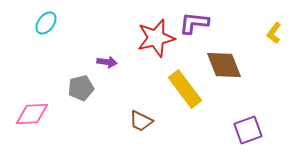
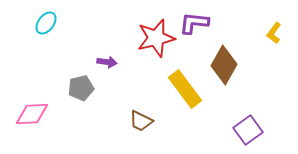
brown diamond: rotated 51 degrees clockwise
purple square: rotated 16 degrees counterclockwise
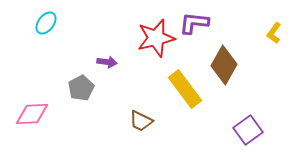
gray pentagon: rotated 15 degrees counterclockwise
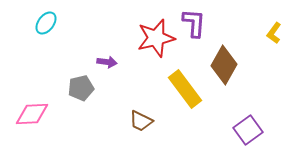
purple L-shape: rotated 88 degrees clockwise
gray pentagon: rotated 15 degrees clockwise
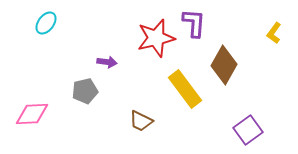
gray pentagon: moved 4 px right, 3 px down
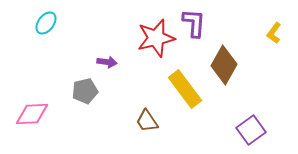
brown trapezoid: moved 6 px right; rotated 30 degrees clockwise
purple square: moved 3 px right
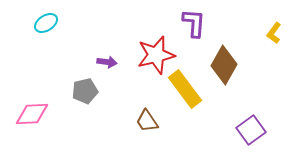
cyan ellipse: rotated 20 degrees clockwise
red star: moved 17 px down
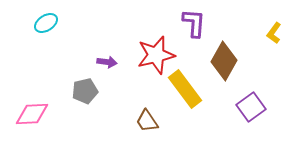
brown diamond: moved 4 px up
purple square: moved 23 px up
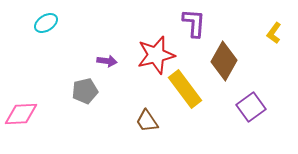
purple arrow: moved 1 px up
pink diamond: moved 11 px left
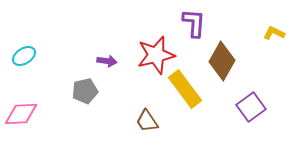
cyan ellipse: moved 22 px left, 33 px down
yellow L-shape: rotated 80 degrees clockwise
brown diamond: moved 2 px left
